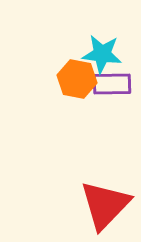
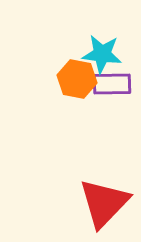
red triangle: moved 1 px left, 2 px up
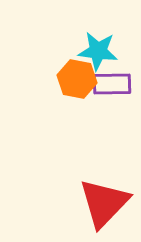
cyan star: moved 4 px left, 3 px up
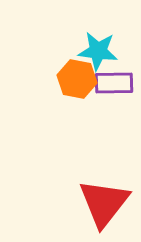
purple rectangle: moved 2 px right, 1 px up
red triangle: rotated 6 degrees counterclockwise
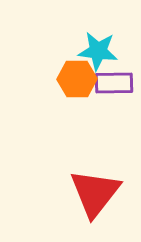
orange hexagon: rotated 12 degrees counterclockwise
red triangle: moved 9 px left, 10 px up
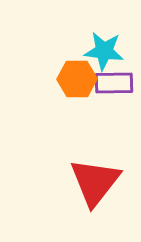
cyan star: moved 6 px right
red triangle: moved 11 px up
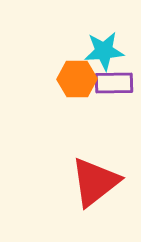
cyan star: rotated 12 degrees counterclockwise
red triangle: rotated 14 degrees clockwise
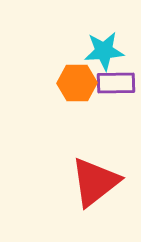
orange hexagon: moved 4 px down
purple rectangle: moved 2 px right
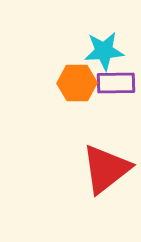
red triangle: moved 11 px right, 13 px up
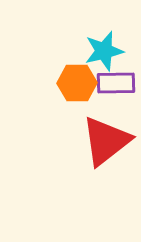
cyan star: rotated 9 degrees counterclockwise
red triangle: moved 28 px up
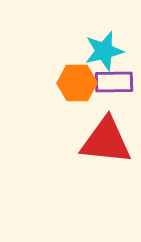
purple rectangle: moved 2 px left, 1 px up
red triangle: rotated 44 degrees clockwise
